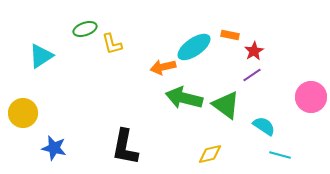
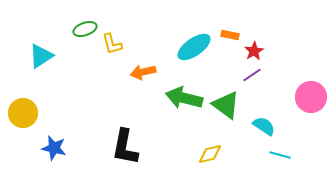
orange arrow: moved 20 px left, 5 px down
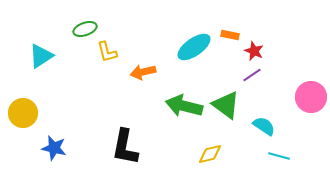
yellow L-shape: moved 5 px left, 8 px down
red star: rotated 18 degrees counterclockwise
green arrow: moved 8 px down
cyan line: moved 1 px left, 1 px down
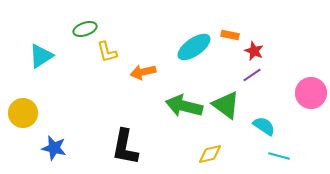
pink circle: moved 4 px up
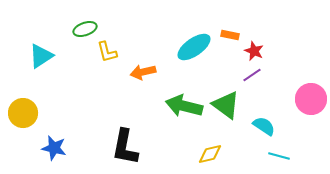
pink circle: moved 6 px down
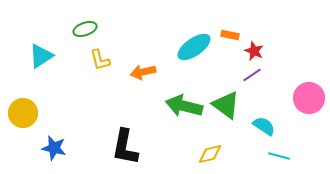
yellow L-shape: moved 7 px left, 8 px down
pink circle: moved 2 px left, 1 px up
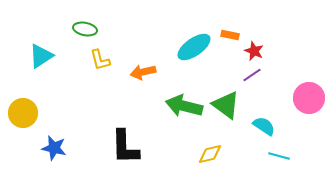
green ellipse: rotated 30 degrees clockwise
black L-shape: rotated 12 degrees counterclockwise
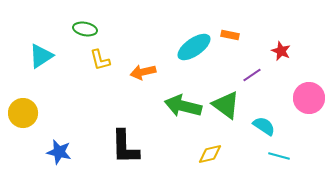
red star: moved 27 px right
green arrow: moved 1 px left
blue star: moved 5 px right, 4 px down
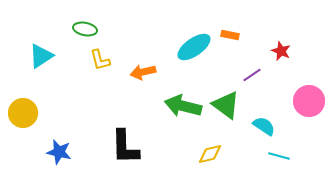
pink circle: moved 3 px down
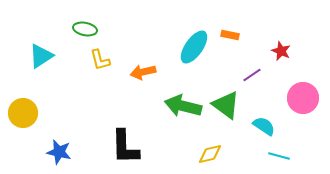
cyan ellipse: rotated 20 degrees counterclockwise
pink circle: moved 6 px left, 3 px up
